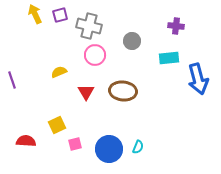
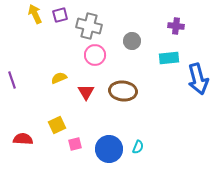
yellow semicircle: moved 6 px down
red semicircle: moved 3 px left, 2 px up
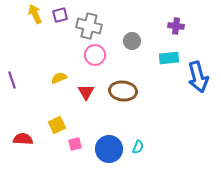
blue arrow: moved 2 px up
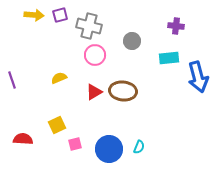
yellow arrow: moved 1 px left, 1 px down; rotated 120 degrees clockwise
red triangle: moved 8 px right; rotated 30 degrees clockwise
cyan semicircle: moved 1 px right
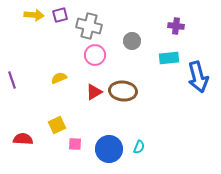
pink square: rotated 16 degrees clockwise
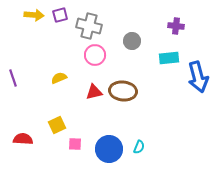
purple line: moved 1 px right, 2 px up
red triangle: rotated 18 degrees clockwise
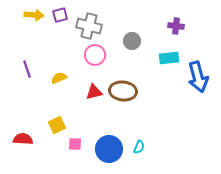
purple line: moved 14 px right, 9 px up
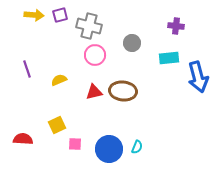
gray circle: moved 2 px down
yellow semicircle: moved 2 px down
cyan semicircle: moved 2 px left
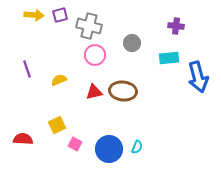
pink square: rotated 24 degrees clockwise
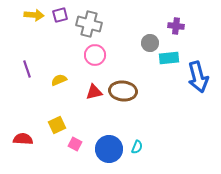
gray cross: moved 2 px up
gray circle: moved 18 px right
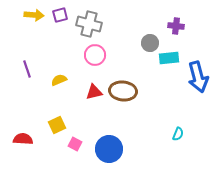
cyan semicircle: moved 41 px right, 13 px up
